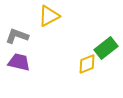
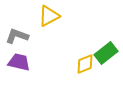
green rectangle: moved 5 px down
yellow diamond: moved 2 px left
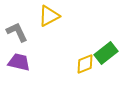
gray L-shape: moved 4 px up; rotated 45 degrees clockwise
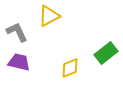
yellow diamond: moved 15 px left, 4 px down
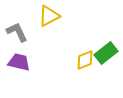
yellow diamond: moved 15 px right, 8 px up
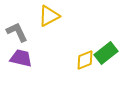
purple trapezoid: moved 2 px right, 4 px up
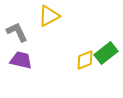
purple trapezoid: moved 2 px down
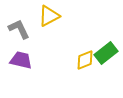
gray L-shape: moved 2 px right, 3 px up
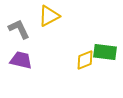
green rectangle: moved 1 px left, 1 px up; rotated 45 degrees clockwise
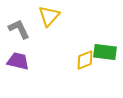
yellow triangle: rotated 20 degrees counterclockwise
purple trapezoid: moved 3 px left, 1 px down
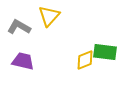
gray L-shape: moved 2 px up; rotated 35 degrees counterclockwise
purple trapezoid: moved 5 px right
